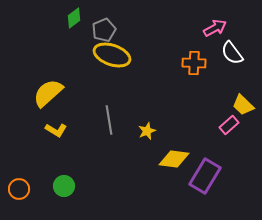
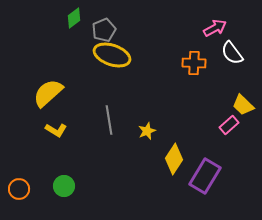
yellow diamond: rotated 64 degrees counterclockwise
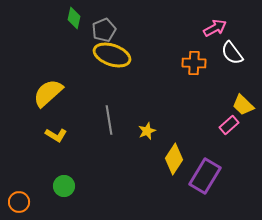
green diamond: rotated 40 degrees counterclockwise
yellow L-shape: moved 5 px down
orange circle: moved 13 px down
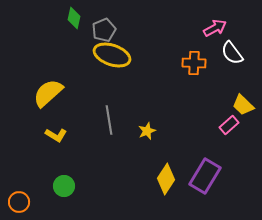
yellow diamond: moved 8 px left, 20 px down
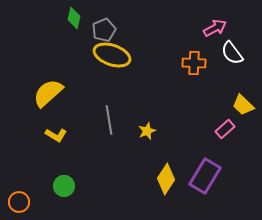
pink rectangle: moved 4 px left, 4 px down
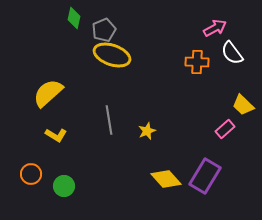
orange cross: moved 3 px right, 1 px up
yellow diamond: rotated 76 degrees counterclockwise
orange circle: moved 12 px right, 28 px up
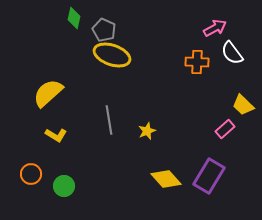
gray pentagon: rotated 25 degrees counterclockwise
purple rectangle: moved 4 px right
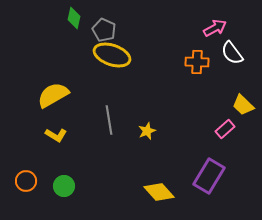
yellow semicircle: moved 5 px right, 2 px down; rotated 12 degrees clockwise
orange circle: moved 5 px left, 7 px down
yellow diamond: moved 7 px left, 13 px down
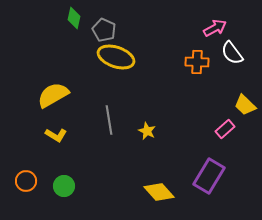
yellow ellipse: moved 4 px right, 2 px down
yellow trapezoid: moved 2 px right
yellow star: rotated 24 degrees counterclockwise
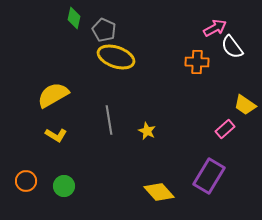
white semicircle: moved 6 px up
yellow trapezoid: rotated 10 degrees counterclockwise
